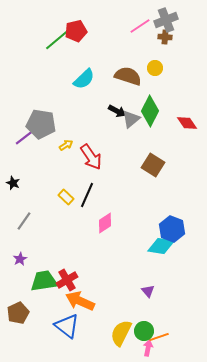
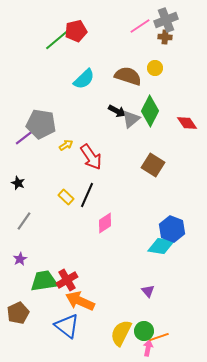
black star: moved 5 px right
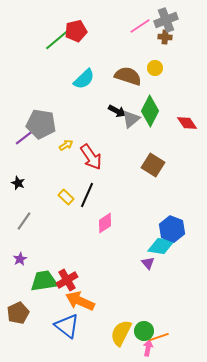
purple triangle: moved 28 px up
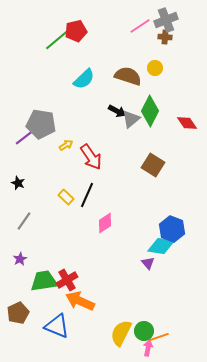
blue triangle: moved 10 px left; rotated 16 degrees counterclockwise
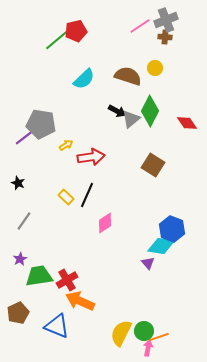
red arrow: rotated 64 degrees counterclockwise
green trapezoid: moved 5 px left, 5 px up
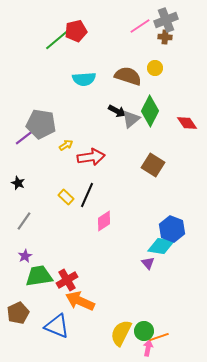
cyan semicircle: rotated 40 degrees clockwise
pink diamond: moved 1 px left, 2 px up
purple star: moved 5 px right, 3 px up
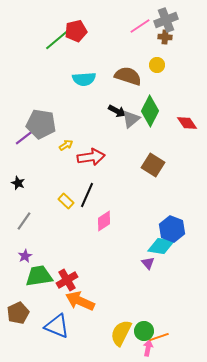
yellow circle: moved 2 px right, 3 px up
yellow rectangle: moved 4 px down
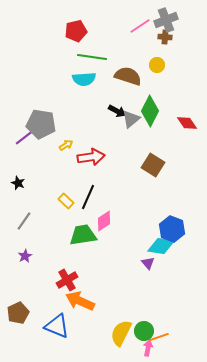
green line: moved 34 px right, 18 px down; rotated 48 degrees clockwise
black line: moved 1 px right, 2 px down
green trapezoid: moved 44 px right, 41 px up
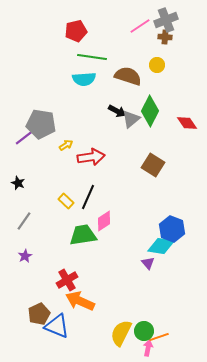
brown pentagon: moved 21 px right, 1 px down
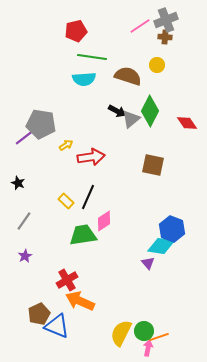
brown square: rotated 20 degrees counterclockwise
